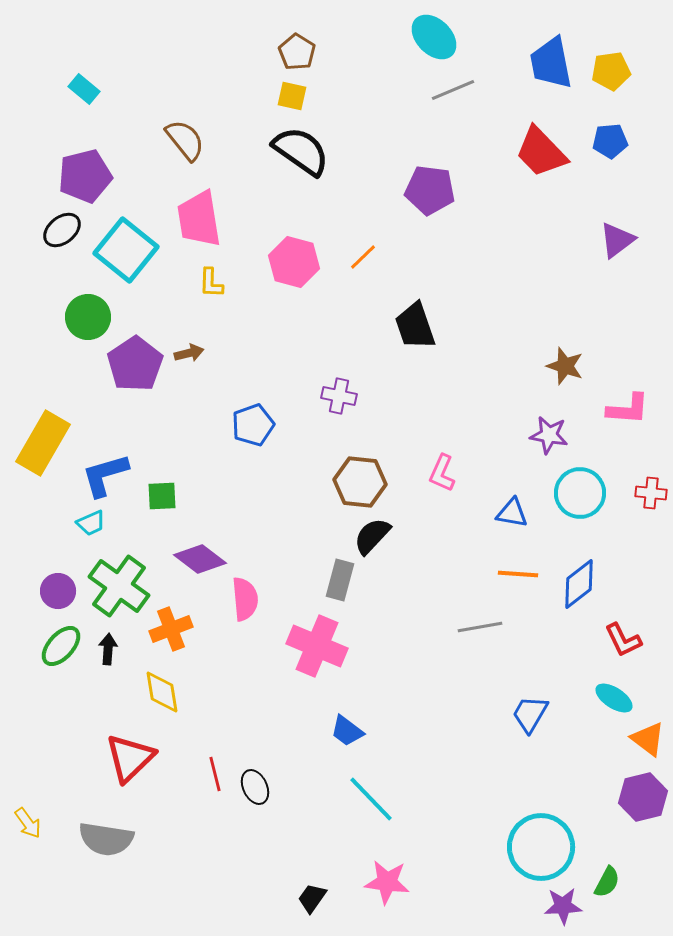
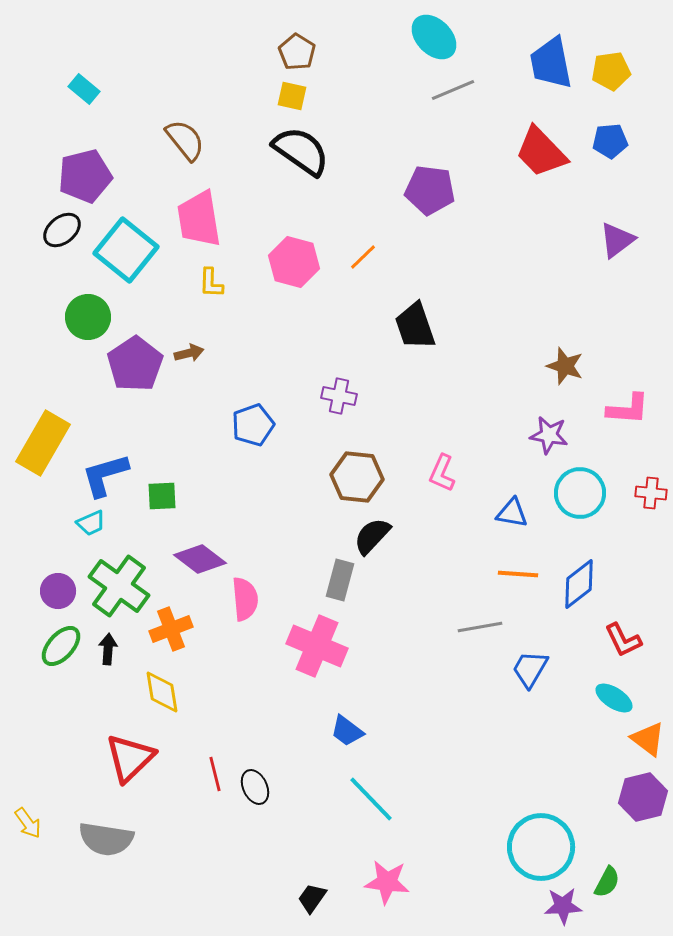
brown hexagon at (360, 482): moved 3 px left, 5 px up
blue trapezoid at (530, 714): moved 45 px up
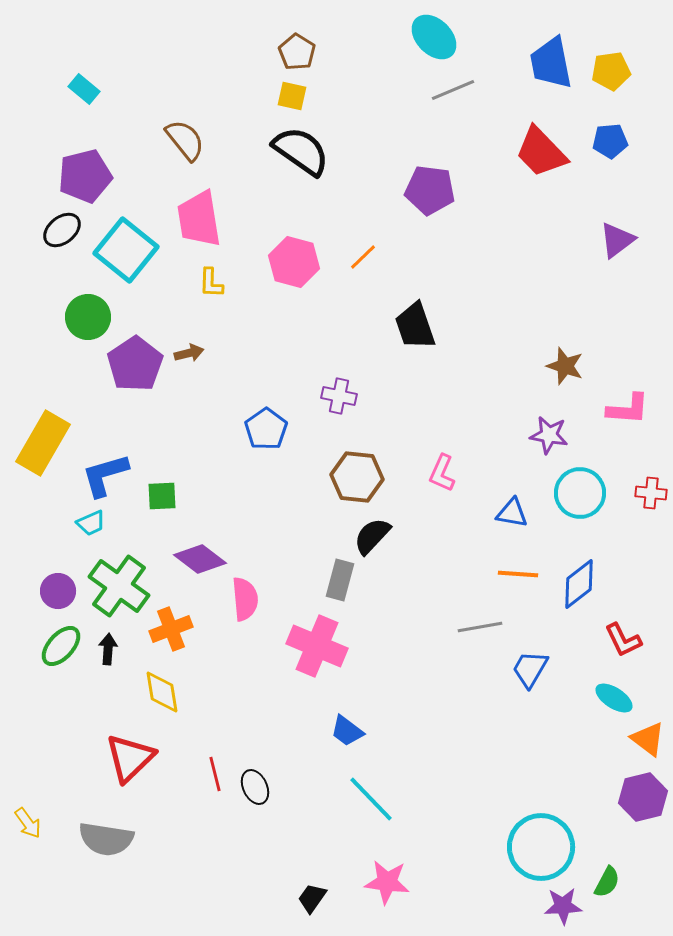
blue pentagon at (253, 425): moved 13 px right, 4 px down; rotated 15 degrees counterclockwise
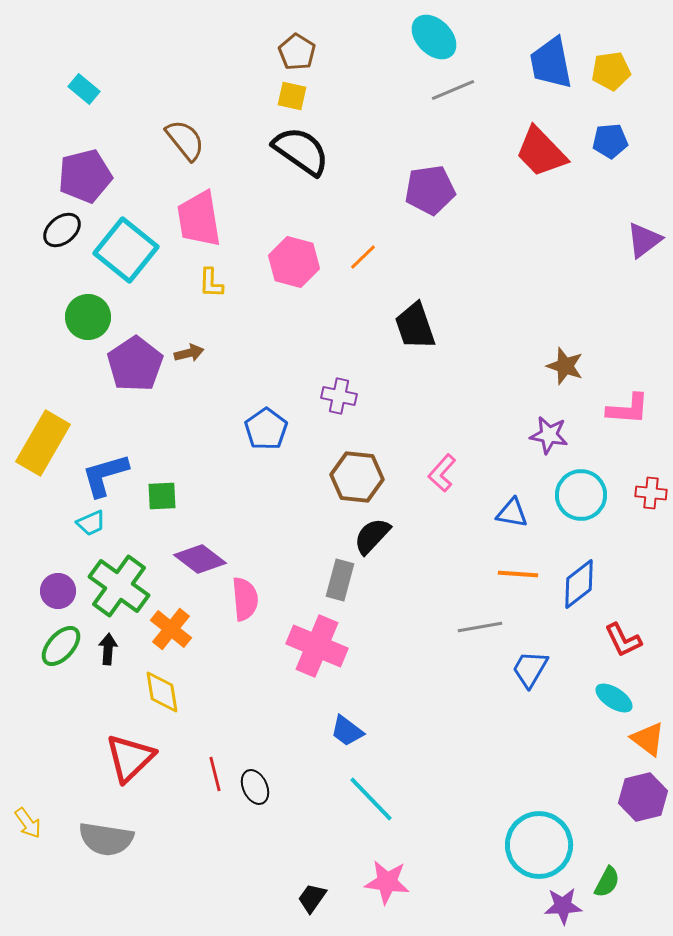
purple pentagon at (430, 190): rotated 15 degrees counterclockwise
purple triangle at (617, 240): moved 27 px right
pink L-shape at (442, 473): rotated 18 degrees clockwise
cyan circle at (580, 493): moved 1 px right, 2 px down
orange cross at (171, 629): rotated 30 degrees counterclockwise
cyan circle at (541, 847): moved 2 px left, 2 px up
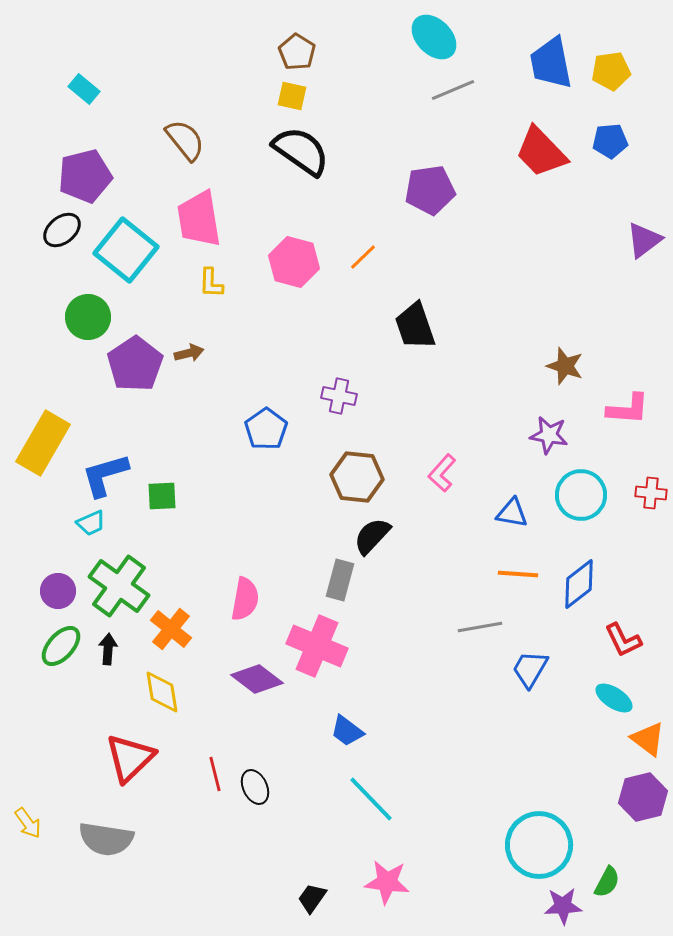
purple diamond at (200, 559): moved 57 px right, 120 px down
pink semicircle at (245, 599): rotated 15 degrees clockwise
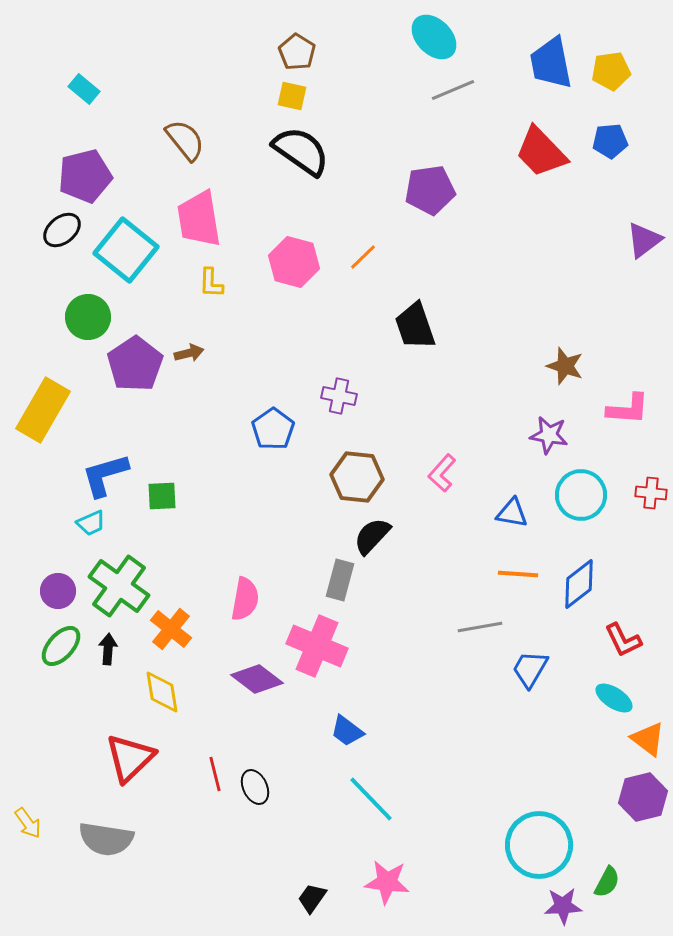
blue pentagon at (266, 429): moved 7 px right
yellow rectangle at (43, 443): moved 33 px up
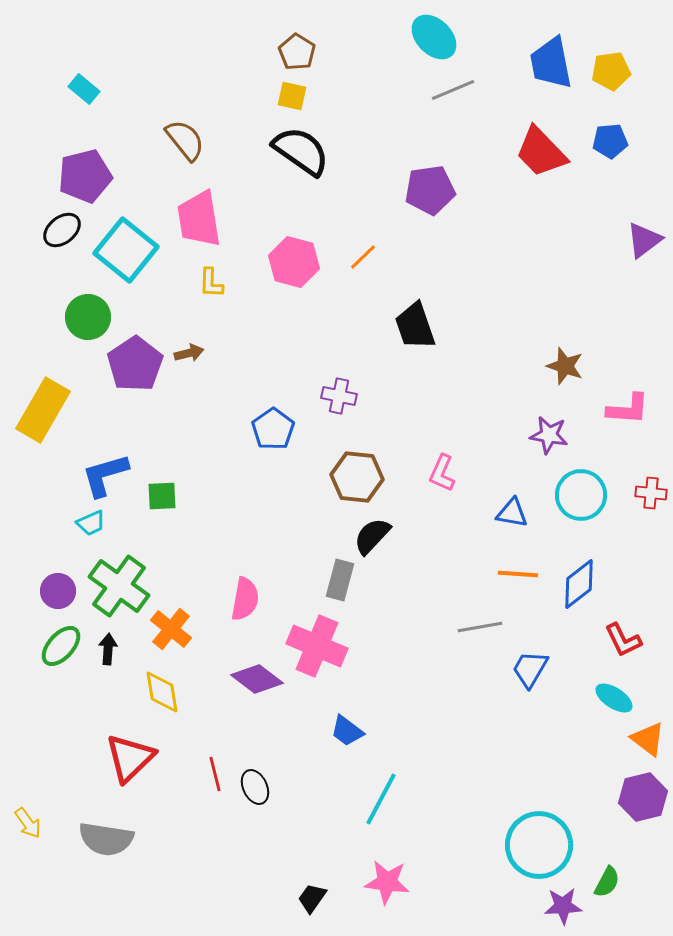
pink L-shape at (442, 473): rotated 18 degrees counterclockwise
cyan line at (371, 799): moved 10 px right; rotated 72 degrees clockwise
